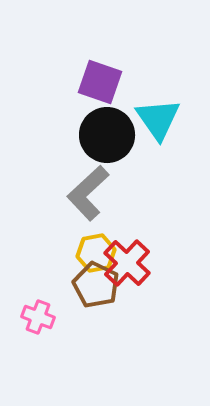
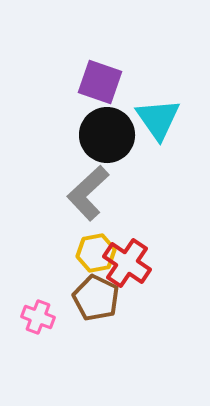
red cross: rotated 9 degrees counterclockwise
brown pentagon: moved 13 px down
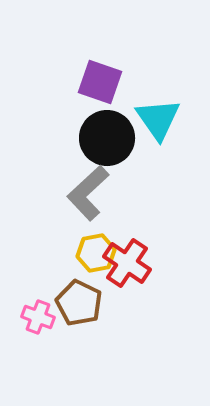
black circle: moved 3 px down
brown pentagon: moved 17 px left, 5 px down
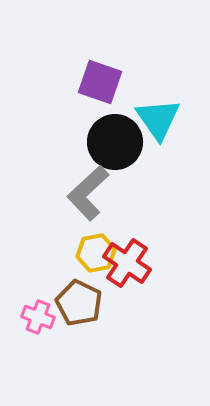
black circle: moved 8 px right, 4 px down
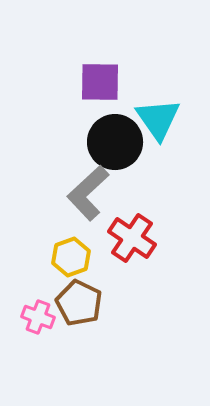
purple square: rotated 18 degrees counterclockwise
yellow hexagon: moved 25 px left, 4 px down; rotated 9 degrees counterclockwise
red cross: moved 5 px right, 25 px up
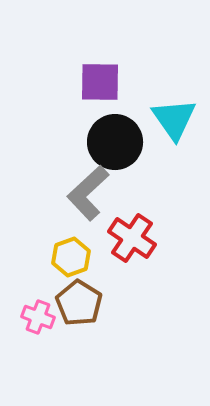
cyan triangle: moved 16 px right
brown pentagon: rotated 6 degrees clockwise
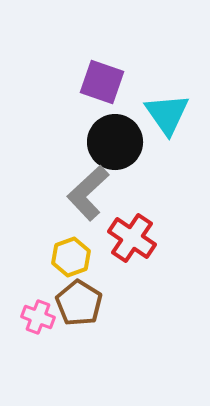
purple square: moved 2 px right; rotated 18 degrees clockwise
cyan triangle: moved 7 px left, 5 px up
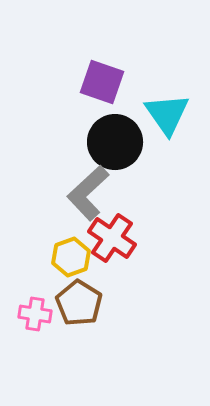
red cross: moved 20 px left
pink cross: moved 3 px left, 3 px up; rotated 12 degrees counterclockwise
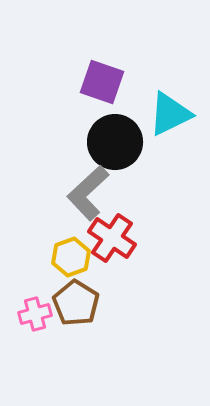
cyan triangle: moved 3 px right; rotated 39 degrees clockwise
brown pentagon: moved 3 px left
pink cross: rotated 24 degrees counterclockwise
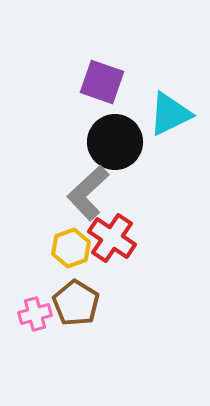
yellow hexagon: moved 9 px up
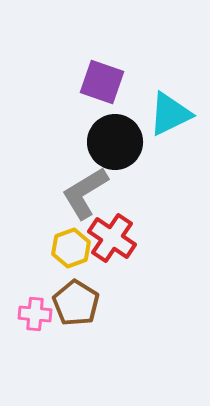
gray L-shape: moved 3 px left; rotated 12 degrees clockwise
pink cross: rotated 20 degrees clockwise
